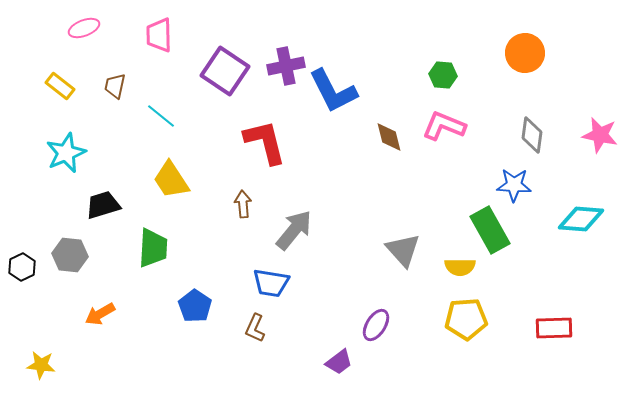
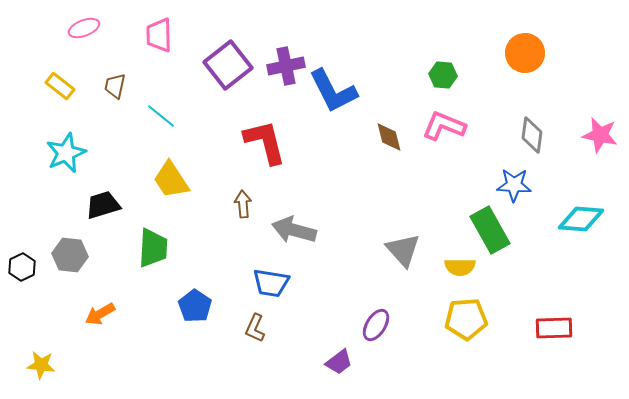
purple square: moved 3 px right, 6 px up; rotated 18 degrees clockwise
gray arrow: rotated 114 degrees counterclockwise
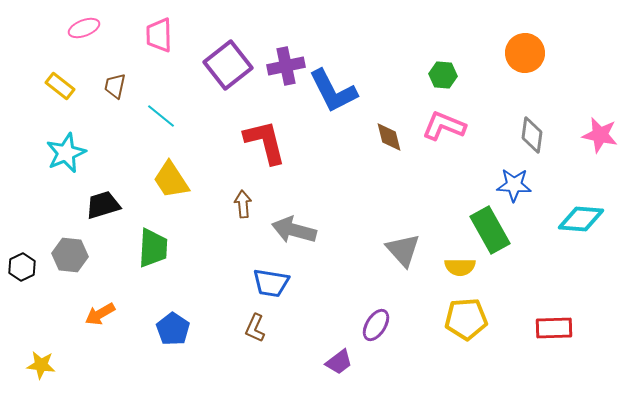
blue pentagon: moved 22 px left, 23 px down
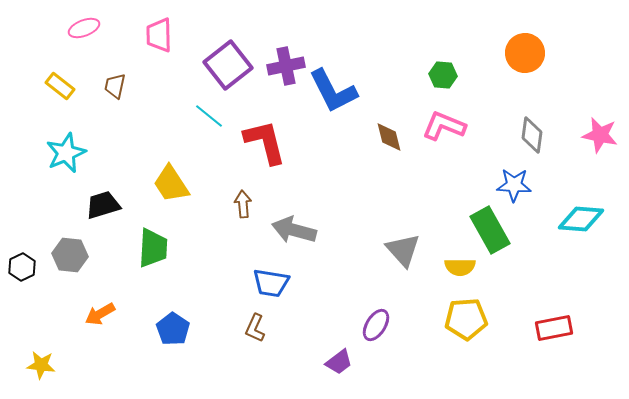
cyan line: moved 48 px right
yellow trapezoid: moved 4 px down
red rectangle: rotated 9 degrees counterclockwise
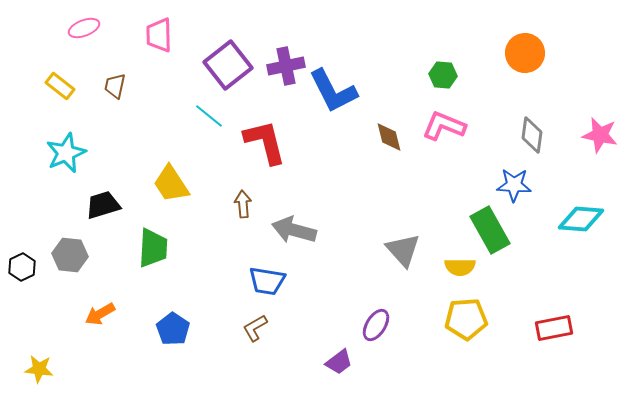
blue trapezoid: moved 4 px left, 2 px up
brown L-shape: rotated 36 degrees clockwise
yellow star: moved 2 px left, 4 px down
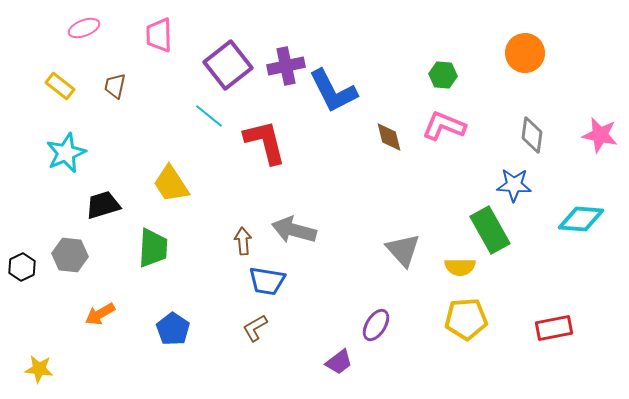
brown arrow: moved 37 px down
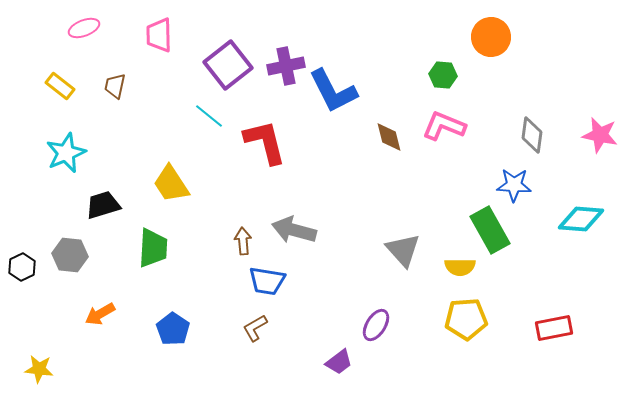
orange circle: moved 34 px left, 16 px up
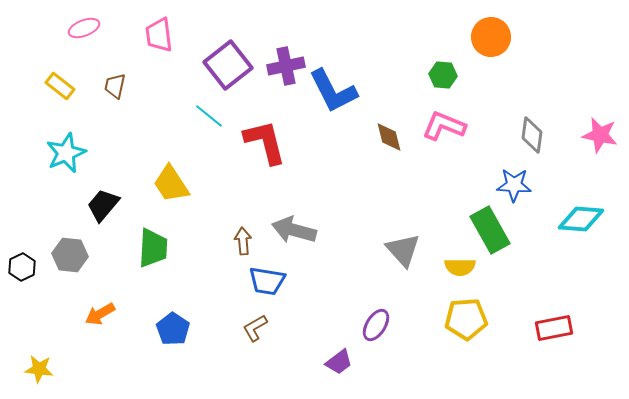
pink trapezoid: rotated 6 degrees counterclockwise
black trapezoid: rotated 33 degrees counterclockwise
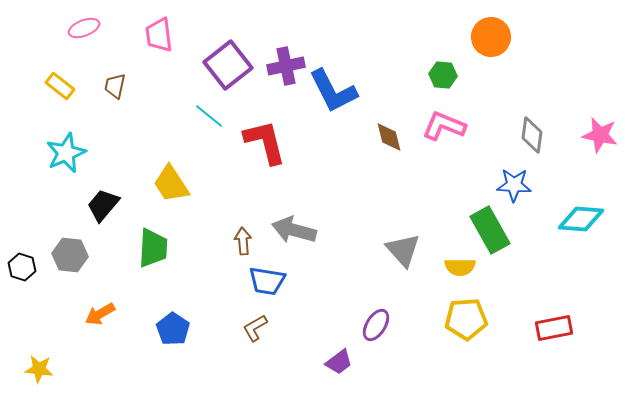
black hexagon: rotated 16 degrees counterclockwise
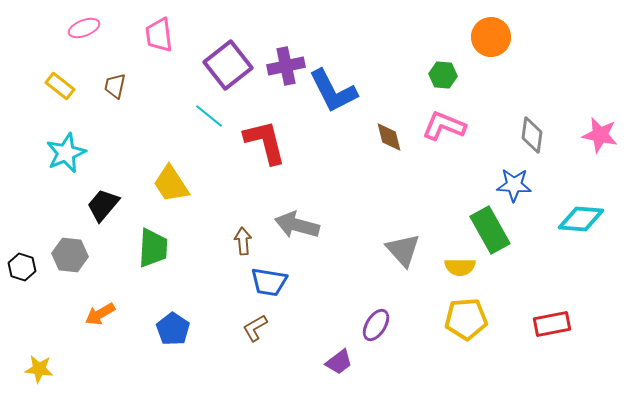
gray arrow: moved 3 px right, 5 px up
blue trapezoid: moved 2 px right, 1 px down
red rectangle: moved 2 px left, 4 px up
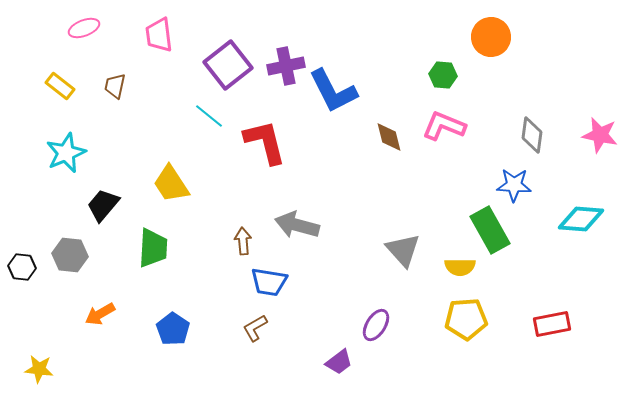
black hexagon: rotated 12 degrees counterclockwise
